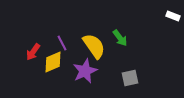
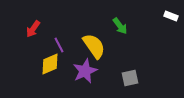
white rectangle: moved 2 px left
green arrow: moved 12 px up
purple line: moved 3 px left, 2 px down
red arrow: moved 23 px up
yellow diamond: moved 3 px left, 2 px down
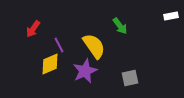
white rectangle: rotated 32 degrees counterclockwise
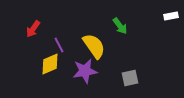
purple star: rotated 15 degrees clockwise
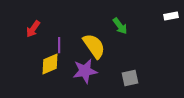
purple line: rotated 28 degrees clockwise
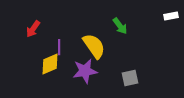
purple line: moved 2 px down
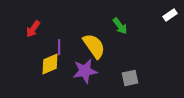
white rectangle: moved 1 px left, 1 px up; rotated 24 degrees counterclockwise
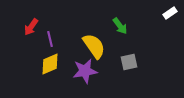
white rectangle: moved 2 px up
red arrow: moved 2 px left, 2 px up
purple line: moved 9 px left, 8 px up; rotated 14 degrees counterclockwise
gray square: moved 1 px left, 16 px up
